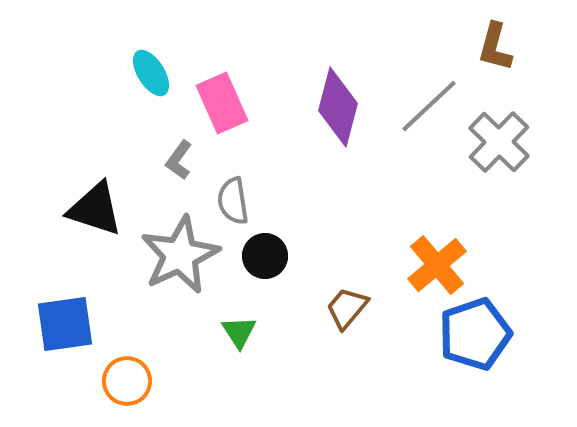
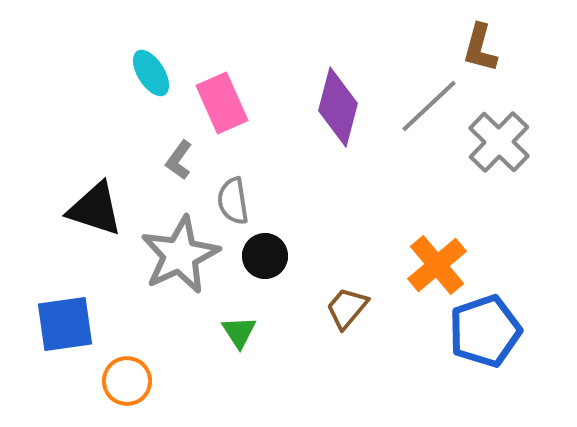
brown L-shape: moved 15 px left, 1 px down
blue pentagon: moved 10 px right, 3 px up
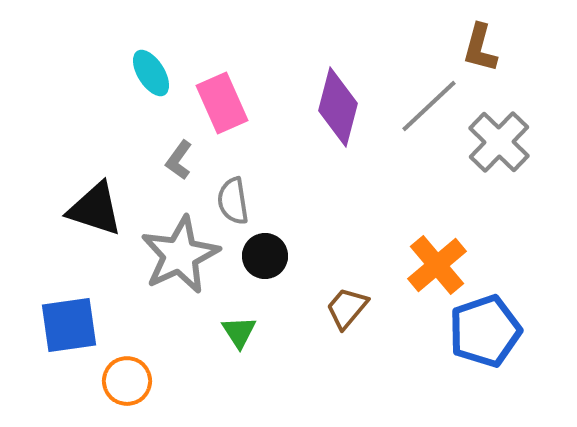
blue square: moved 4 px right, 1 px down
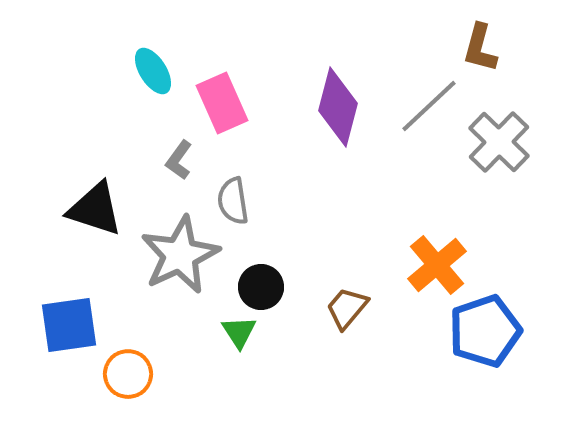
cyan ellipse: moved 2 px right, 2 px up
black circle: moved 4 px left, 31 px down
orange circle: moved 1 px right, 7 px up
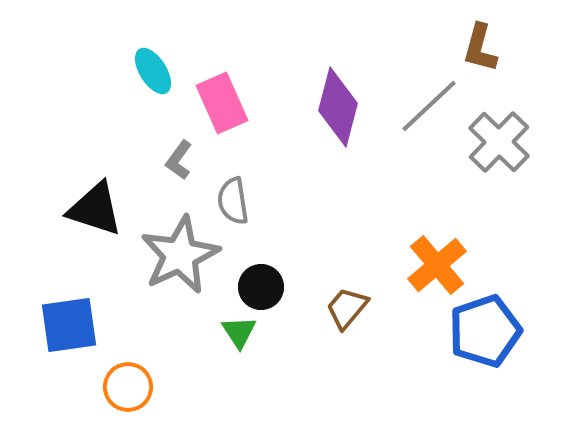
orange circle: moved 13 px down
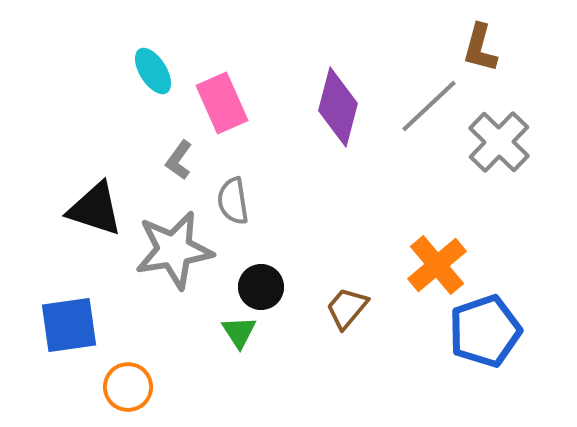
gray star: moved 6 px left, 5 px up; rotated 16 degrees clockwise
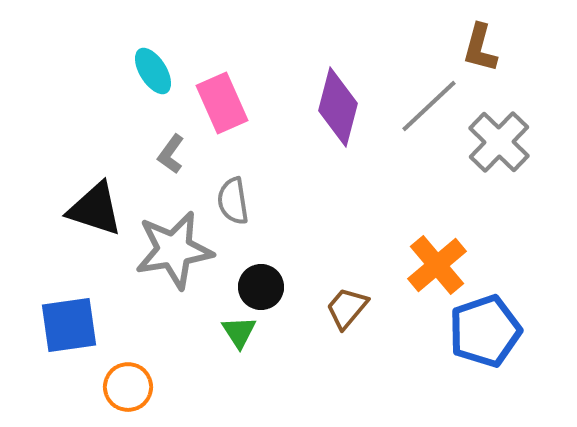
gray L-shape: moved 8 px left, 6 px up
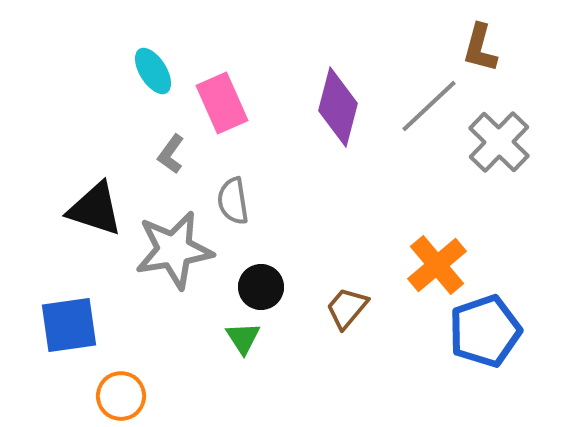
green triangle: moved 4 px right, 6 px down
orange circle: moved 7 px left, 9 px down
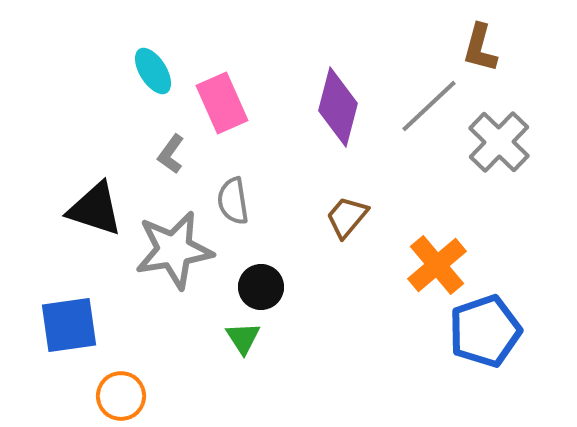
brown trapezoid: moved 91 px up
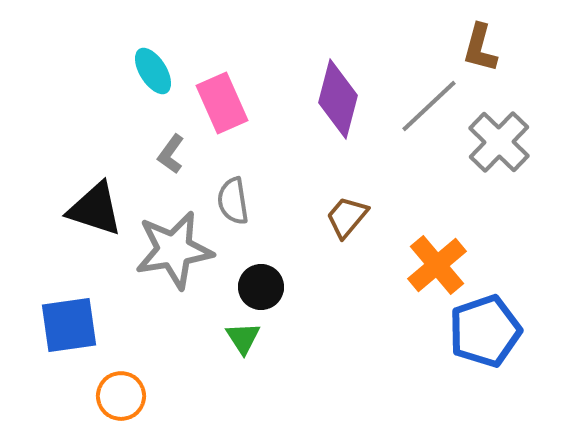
purple diamond: moved 8 px up
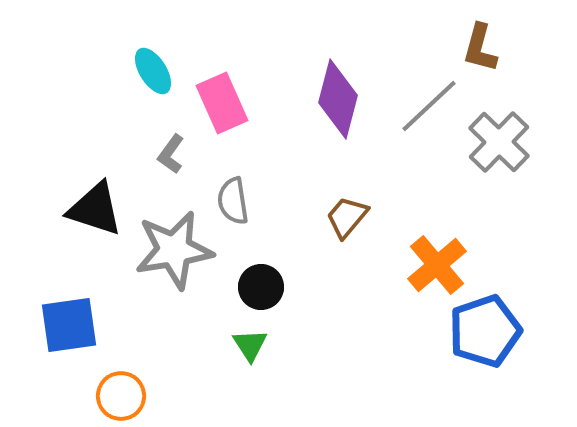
green triangle: moved 7 px right, 7 px down
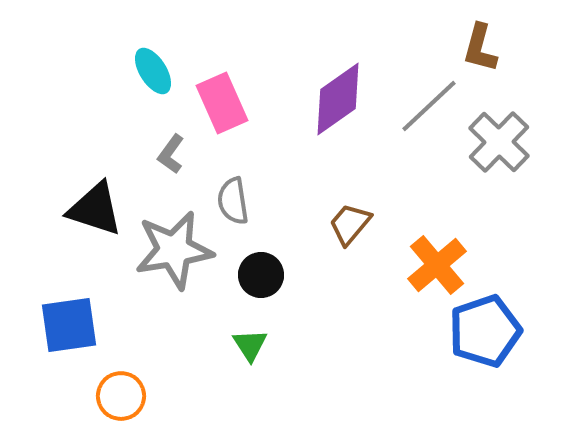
purple diamond: rotated 40 degrees clockwise
brown trapezoid: moved 3 px right, 7 px down
black circle: moved 12 px up
